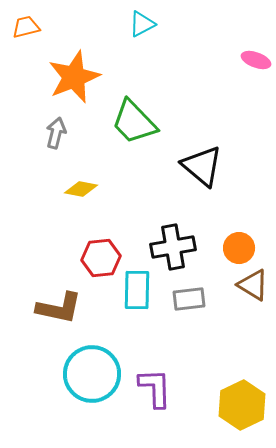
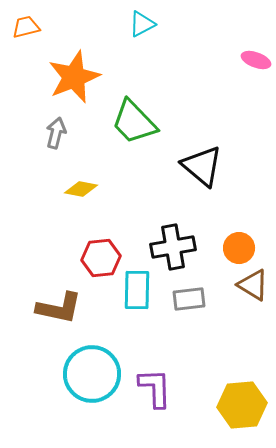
yellow hexagon: rotated 21 degrees clockwise
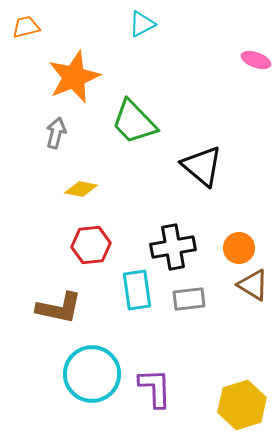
red hexagon: moved 10 px left, 13 px up
cyan rectangle: rotated 9 degrees counterclockwise
yellow hexagon: rotated 12 degrees counterclockwise
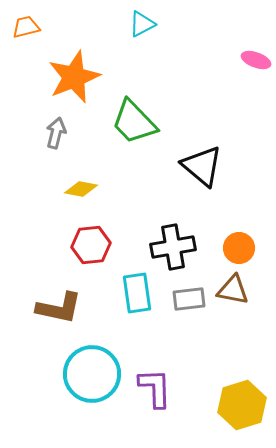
brown triangle: moved 20 px left, 5 px down; rotated 20 degrees counterclockwise
cyan rectangle: moved 3 px down
